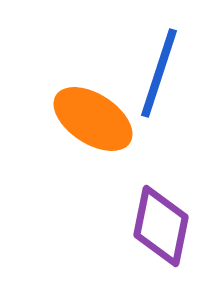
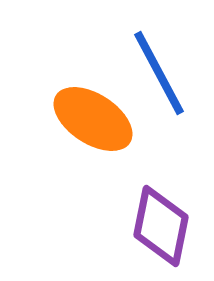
blue line: rotated 46 degrees counterclockwise
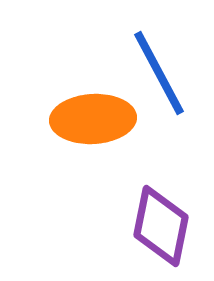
orange ellipse: rotated 36 degrees counterclockwise
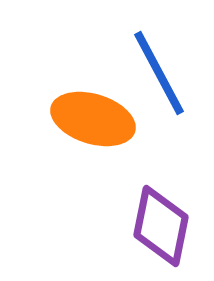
orange ellipse: rotated 20 degrees clockwise
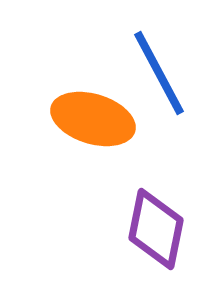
purple diamond: moved 5 px left, 3 px down
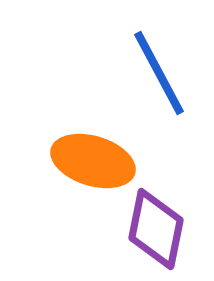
orange ellipse: moved 42 px down
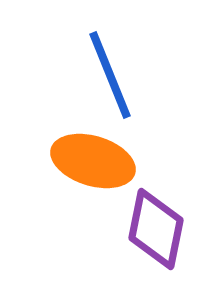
blue line: moved 49 px left, 2 px down; rotated 6 degrees clockwise
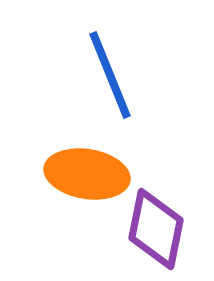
orange ellipse: moved 6 px left, 13 px down; rotated 8 degrees counterclockwise
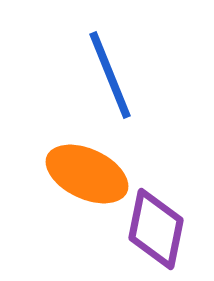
orange ellipse: rotated 16 degrees clockwise
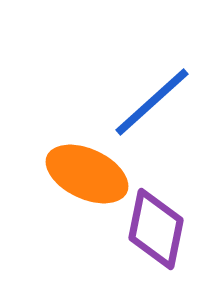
blue line: moved 42 px right, 27 px down; rotated 70 degrees clockwise
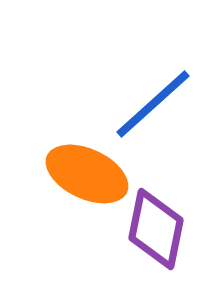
blue line: moved 1 px right, 2 px down
